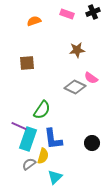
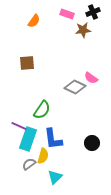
orange semicircle: rotated 144 degrees clockwise
brown star: moved 6 px right, 20 px up
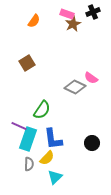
brown star: moved 10 px left, 6 px up; rotated 21 degrees counterclockwise
brown square: rotated 28 degrees counterclockwise
yellow semicircle: moved 4 px right, 2 px down; rotated 28 degrees clockwise
gray semicircle: rotated 128 degrees clockwise
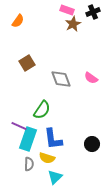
pink rectangle: moved 4 px up
orange semicircle: moved 16 px left
gray diamond: moved 14 px left, 8 px up; rotated 45 degrees clockwise
black circle: moved 1 px down
yellow semicircle: rotated 63 degrees clockwise
